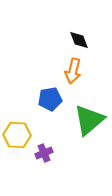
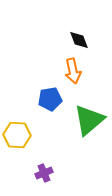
orange arrow: rotated 25 degrees counterclockwise
purple cross: moved 20 px down
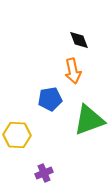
green triangle: rotated 20 degrees clockwise
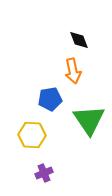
green triangle: rotated 44 degrees counterclockwise
yellow hexagon: moved 15 px right
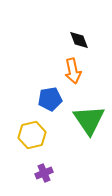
yellow hexagon: rotated 16 degrees counterclockwise
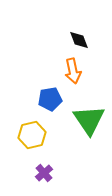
purple cross: rotated 18 degrees counterclockwise
